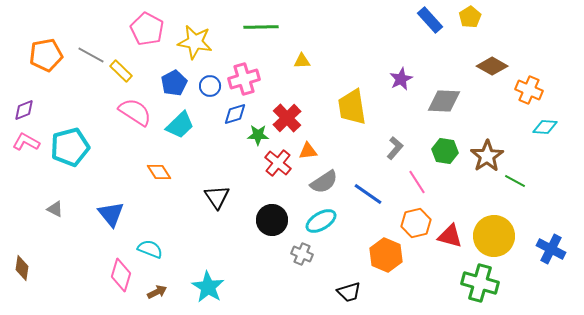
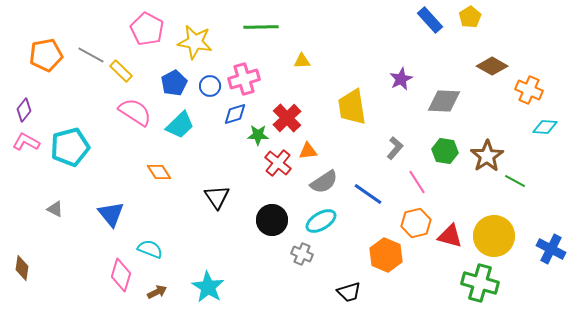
purple diamond at (24, 110): rotated 30 degrees counterclockwise
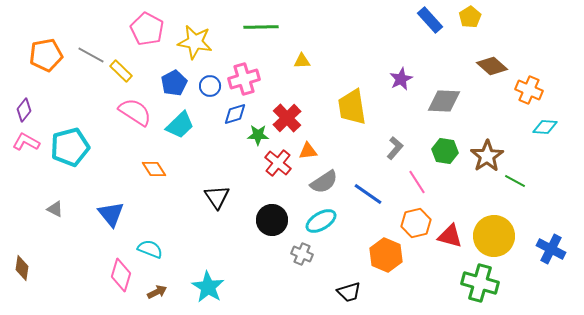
brown diamond at (492, 66): rotated 12 degrees clockwise
orange diamond at (159, 172): moved 5 px left, 3 px up
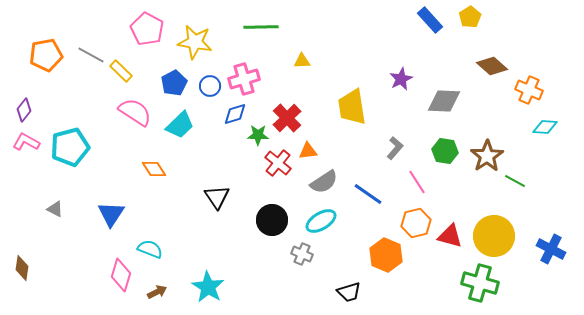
blue triangle at (111, 214): rotated 12 degrees clockwise
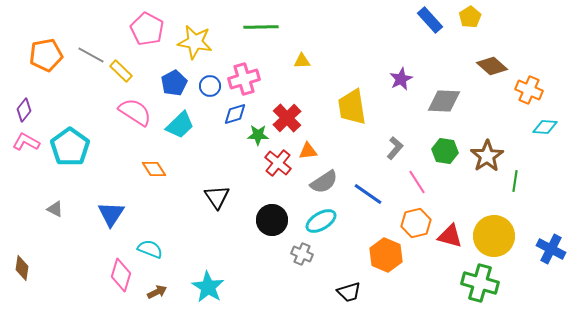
cyan pentagon at (70, 147): rotated 21 degrees counterclockwise
green line at (515, 181): rotated 70 degrees clockwise
